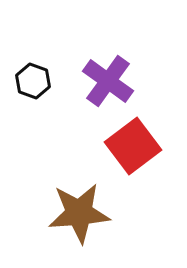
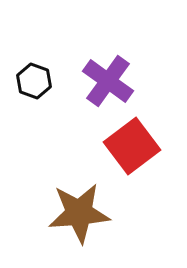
black hexagon: moved 1 px right
red square: moved 1 px left
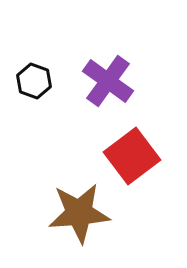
red square: moved 10 px down
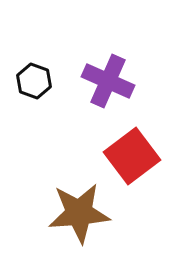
purple cross: rotated 12 degrees counterclockwise
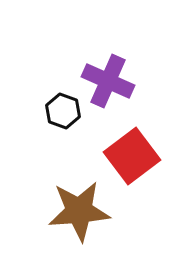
black hexagon: moved 29 px right, 30 px down
brown star: moved 2 px up
